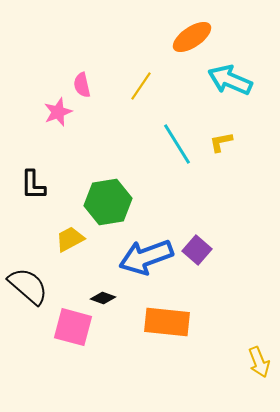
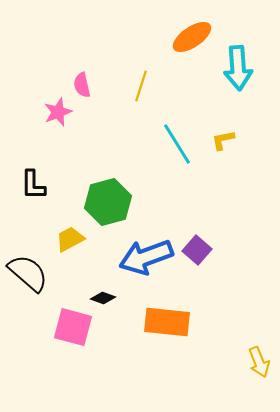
cyan arrow: moved 8 px right, 12 px up; rotated 117 degrees counterclockwise
yellow line: rotated 16 degrees counterclockwise
yellow L-shape: moved 2 px right, 2 px up
green hexagon: rotated 6 degrees counterclockwise
black semicircle: moved 13 px up
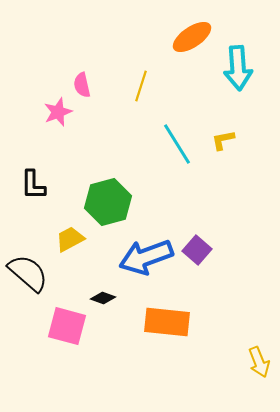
pink square: moved 6 px left, 1 px up
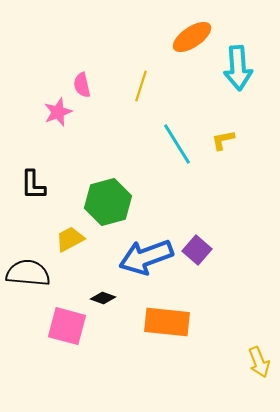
black semicircle: rotated 36 degrees counterclockwise
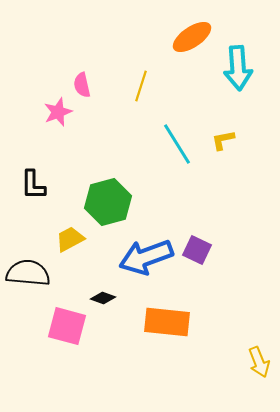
purple square: rotated 16 degrees counterclockwise
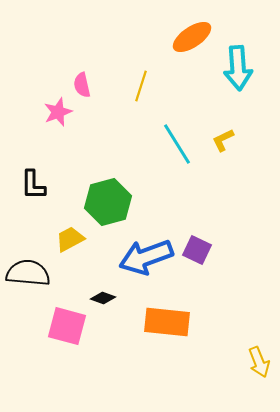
yellow L-shape: rotated 15 degrees counterclockwise
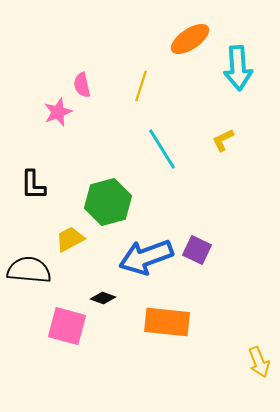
orange ellipse: moved 2 px left, 2 px down
cyan line: moved 15 px left, 5 px down
black semicircle: moved 1 px right, 3 px up
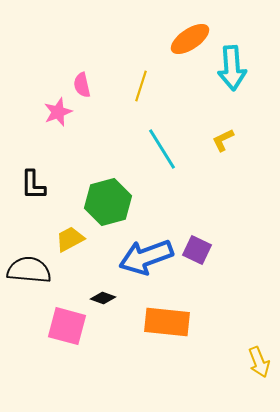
cyan arrow: moved 6 px left
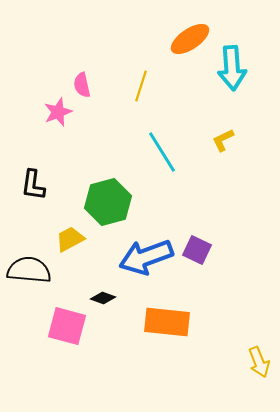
cyan line: moved 3 px down
black L-shape: rotated 8 degrees clockwise
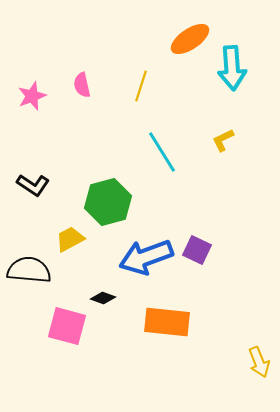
pink star: moved 26 px left, 16 px up
black L-shape: rotated 64 degrees counterclockwise
